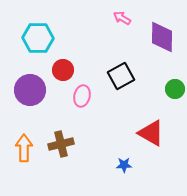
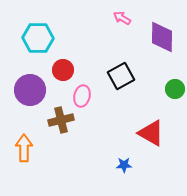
brown cross: moved 24 px up
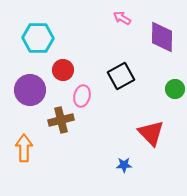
red triangle: rotated 16 degrees clockwise
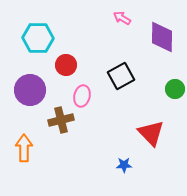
red circle: moved 3 px right, 5 px up
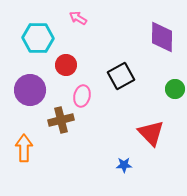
pink arrow: moved 44 px left
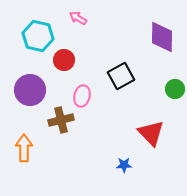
cyan hexagon: moved 2 px up; rotated 12 degrees clockwise
red circle: moved 2 px left, 5 px up
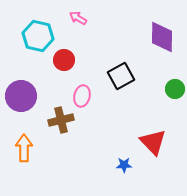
purple circle: moved 9 px left, 6 px down
red triangle: moved 2 px right, 9 px down
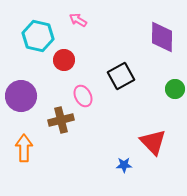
pink arrow: moved 2 px down
pink ellipse: moved 1 px right; rotated 40 degrees counterclockwise
